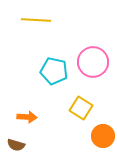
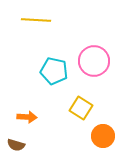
pink circle: moved 1 px right, 1 px up
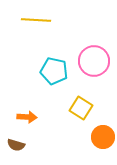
orange circle: moved 1 px down
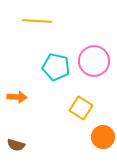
yellow line: moved 1 px right, 1 px down
cyan pentagon: moved 2 px right, 4 px up
orange arrow: moved 10 px left, 20 px up
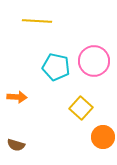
yellow square: rotated 10 degrees clockwise
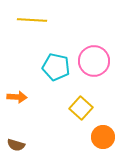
yellow line: moved 5 px left, 1 px up
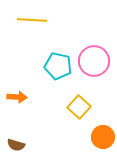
cyan pentagon: moved 2 px right, 1 px up
yellow square: moved 2 px left, 1 px up
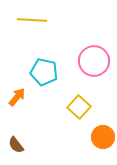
cyan pentagon: moved 14 px left, 6 px down
orange arrow: rotated 54 degrees counterclockwise
brown semicircle: rotated 36 degrees clockwise
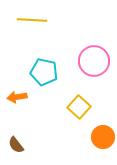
orange arrow: rotated 138 degrees counterclockwise
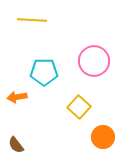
cyan pentagon: rotated 12 degrees counterclockwise
